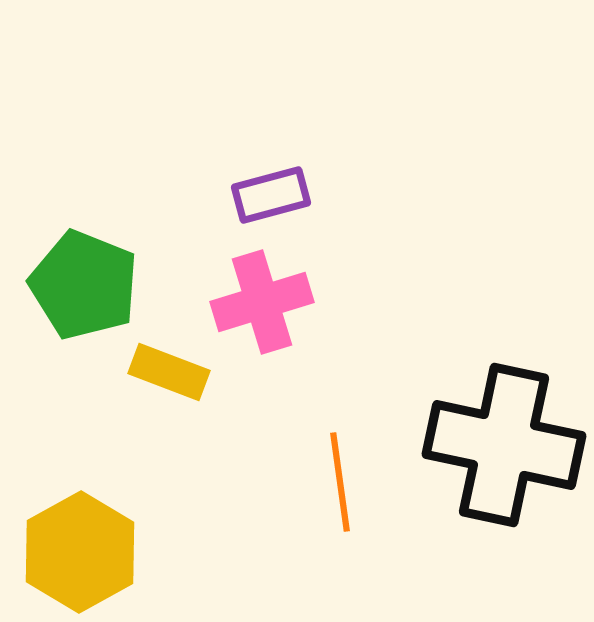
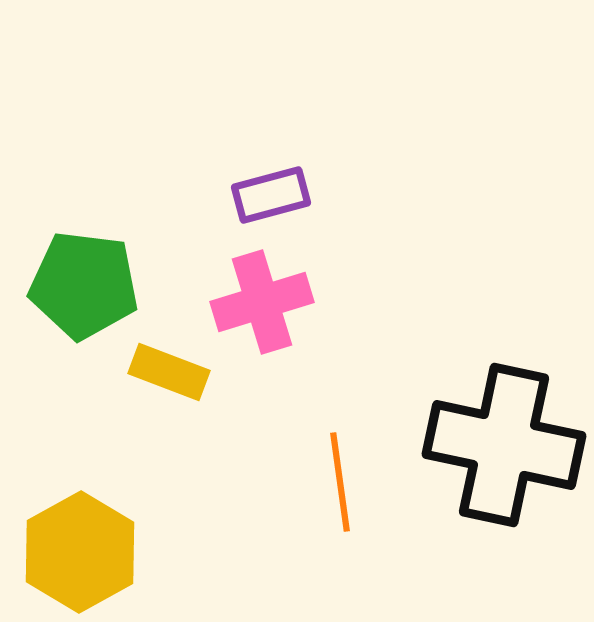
green pentagon: rotated 15 degrees counterclockwise
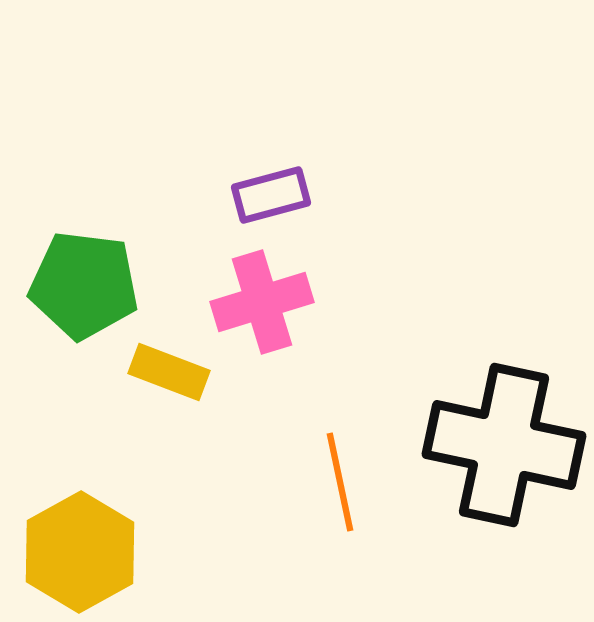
orange line: rotated 4 degrees counterclockwise
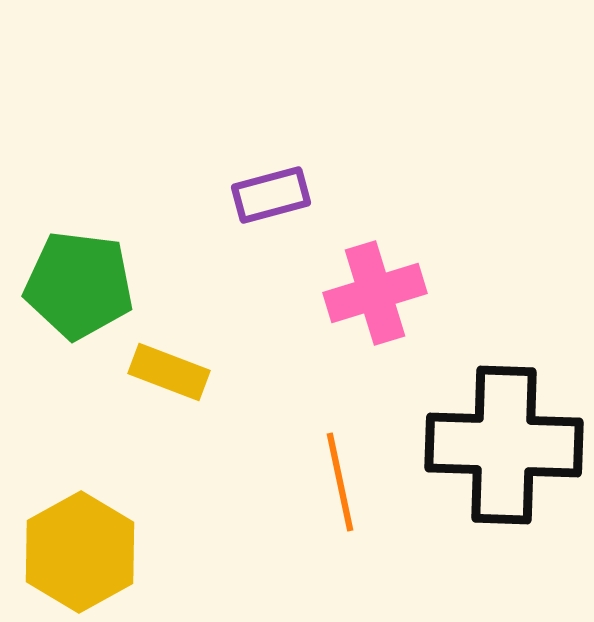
green pentagon: moved 5 px left
pink cross: moved 113 px right, 9 px up
black cross: rotated 10 degrees counterclockwise
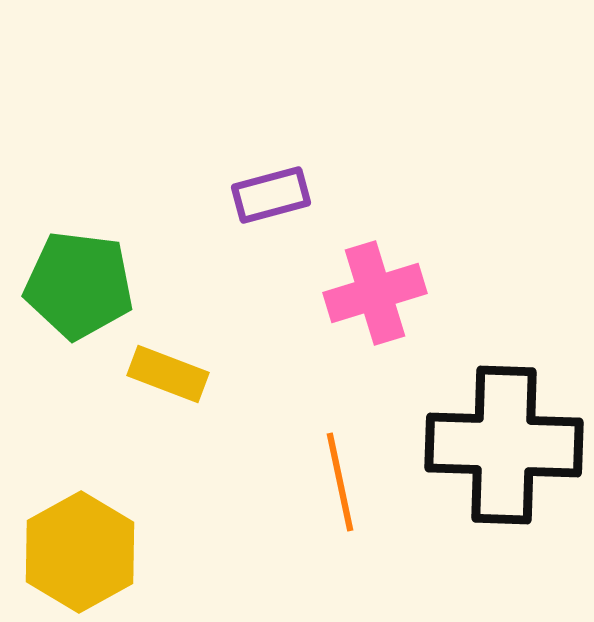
yellow rectangle: moved 1 px left, 2 px down
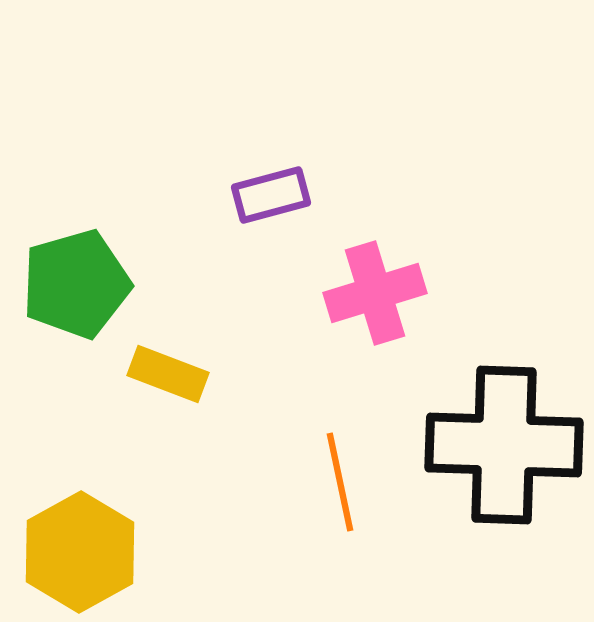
green pentagon: moved 3 px left, 1 px up; rotated 23 degrees counterclockwise
